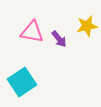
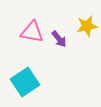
cyan square: moved 3 px right
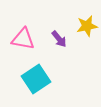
pink triangle: moved 9 px left, 7 px down
cyan square: moved 11 px right, 3 px up
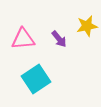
pink triangle: rotated 15 degrees counterclockwise
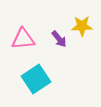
yellow star: moved 5 px left; rotated 10 degrees clockwise
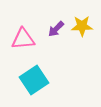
purple arrow: moved 3 px left, 10 px up; rotated 84 degrees clockwise
cyan square: moved 2 px left, 1 px down
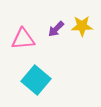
cyan square: moved 2 px right; rotated 16 degrees counterclockwise
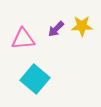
cyan square: moved 1 px left, 1 px up
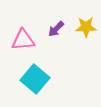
yellow star: moved 4 px right, 1 px down
pink triangle: moved 1 px down
